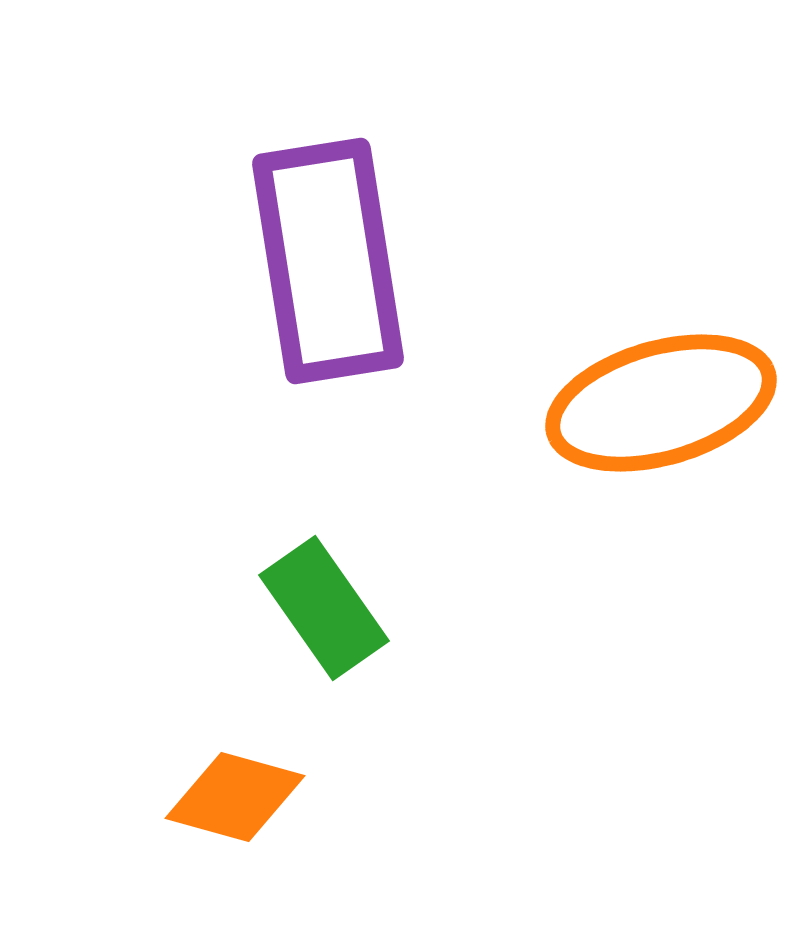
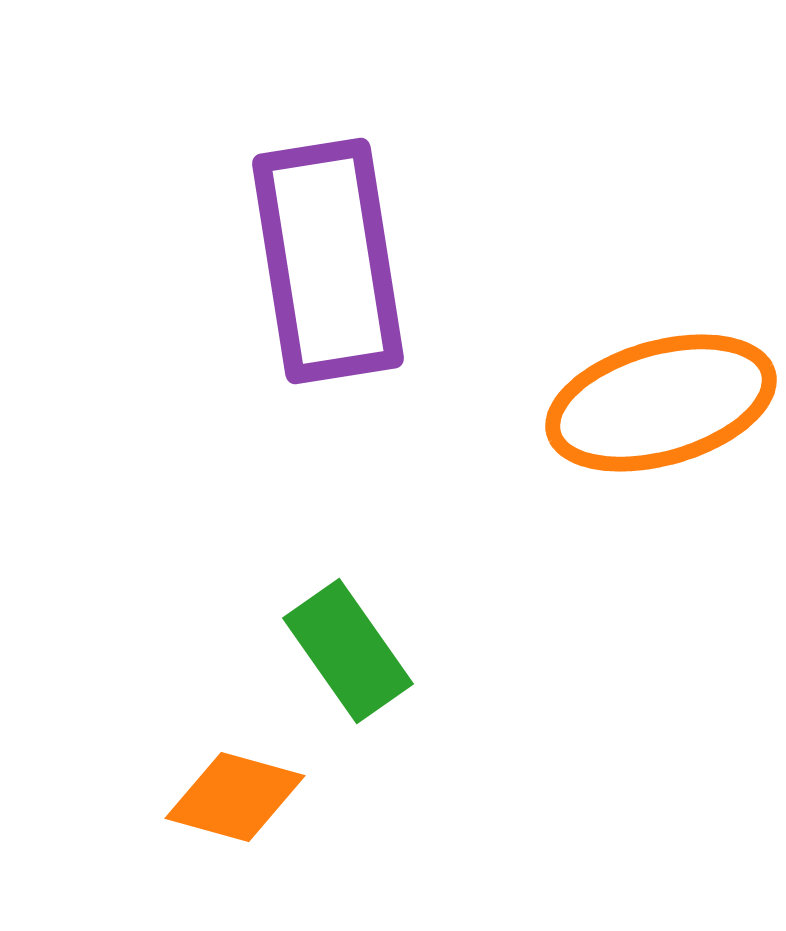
green rectangle: moved 24 px right, 43 px down
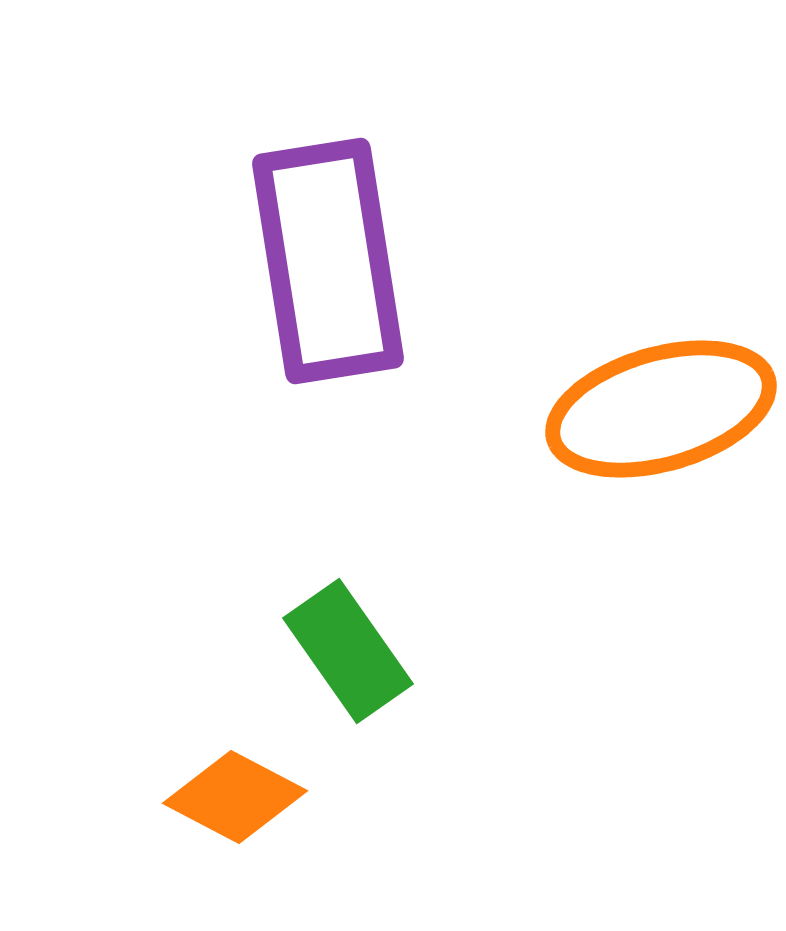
orange ellipse: moved 6 px down
orange diamond: rotated 12 degrees clockwise
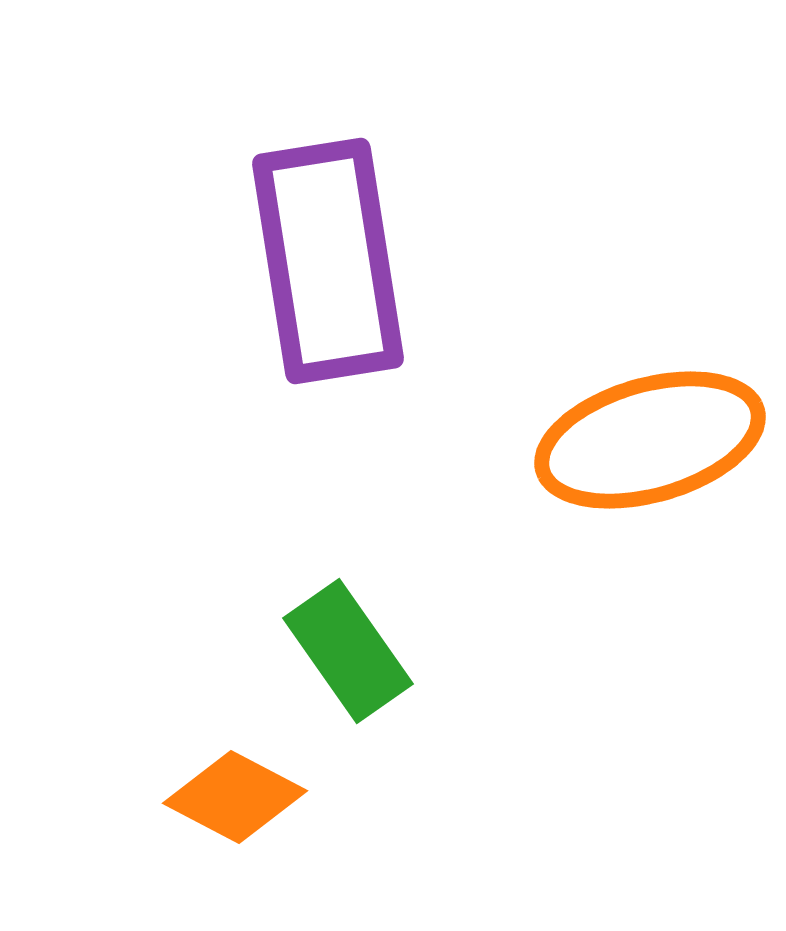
orange ellipse: moved 11 px left, 31 px down
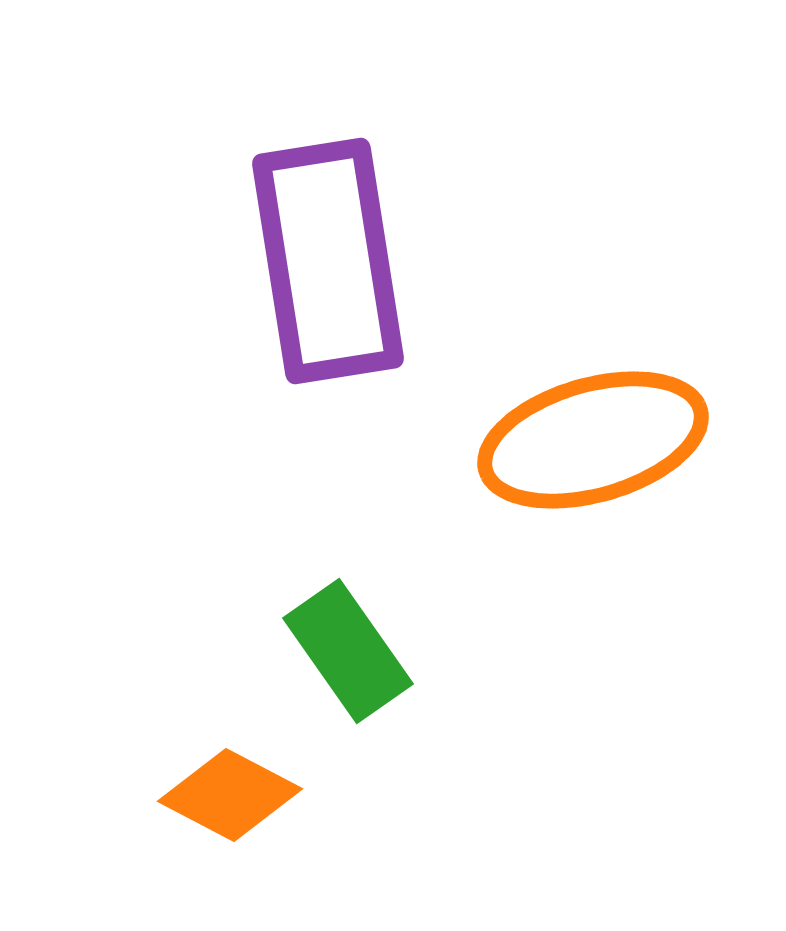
orange ellipse: moved 57 px left
orange diamond: moved 5 px left, 2 px up
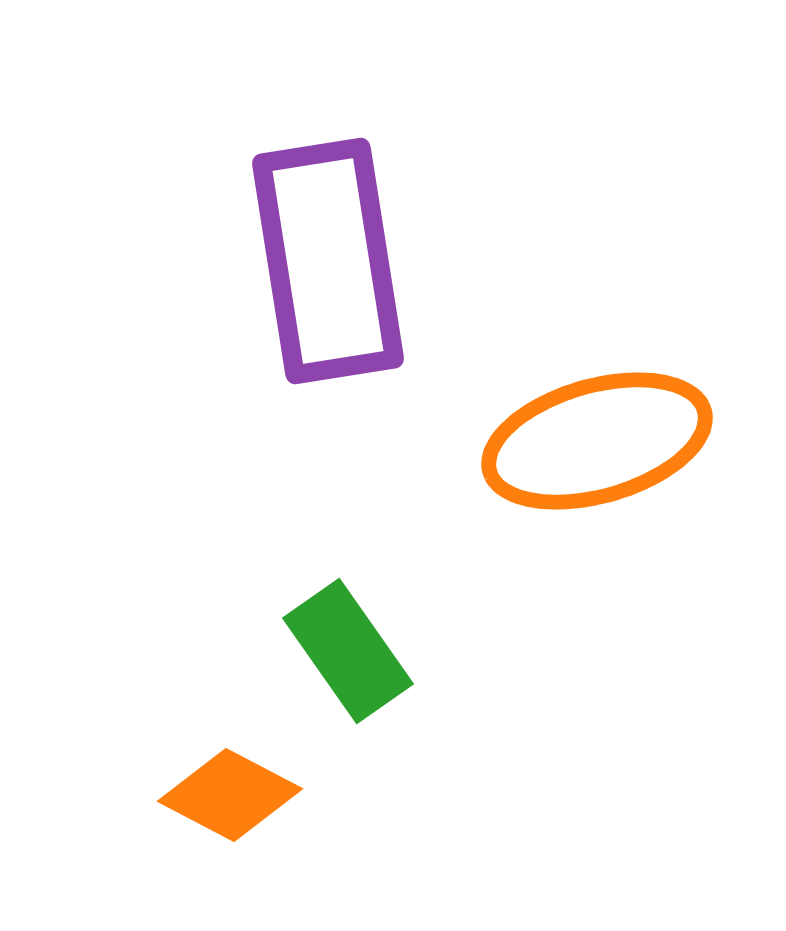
orange ellipse: moved 4 px right, 1 px down
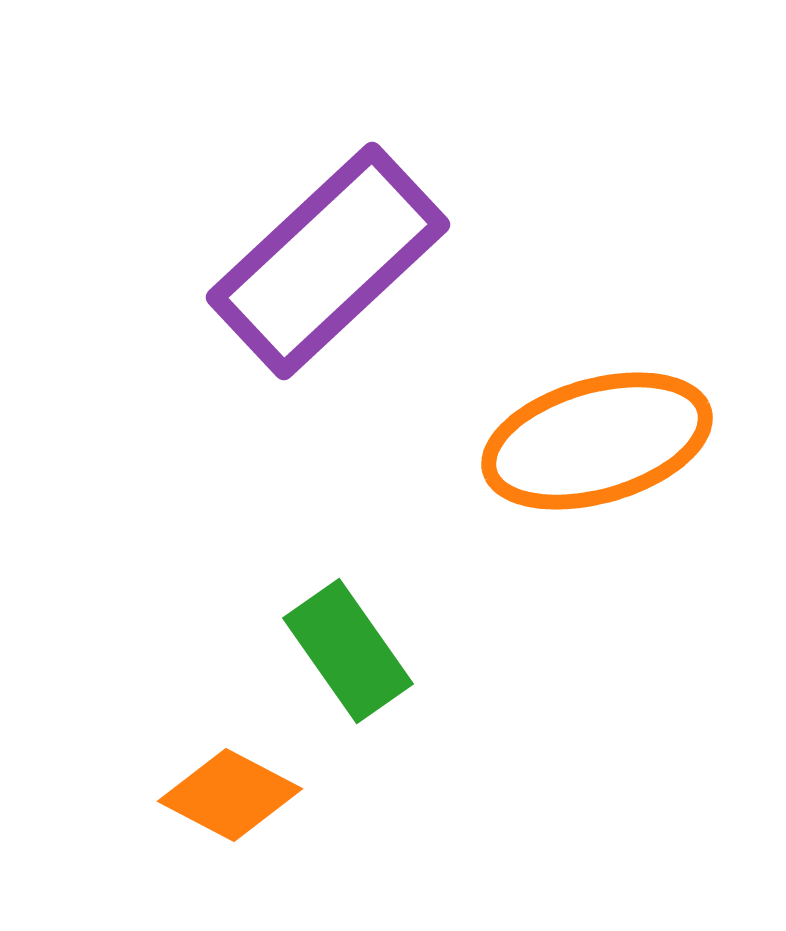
purple rectangle: rotated 56 degrees clockwise
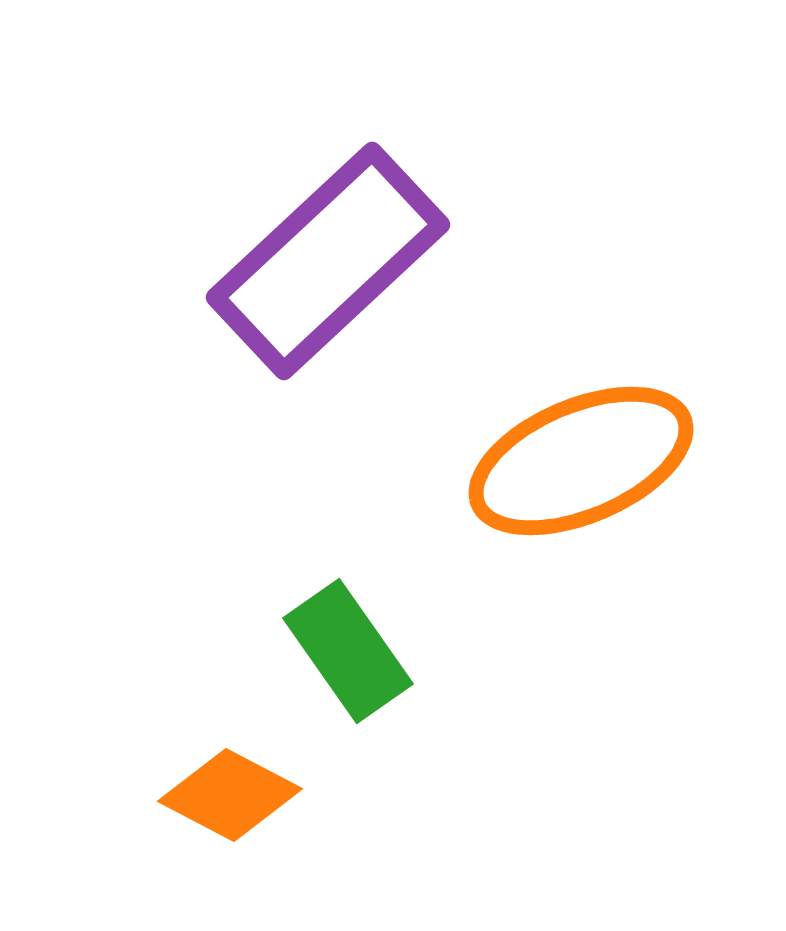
orange ellipse: moved 16 px left, 20 px down; rotated 7 degrees counterclockwise
